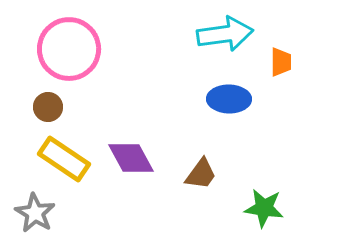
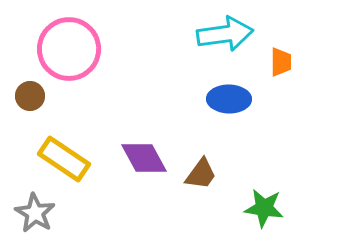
brown circle: moved 18 px left, 11 px up
purple diamond: moved 13 px right
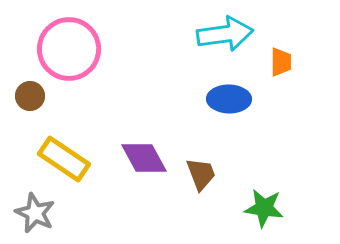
brown trapezoid: rotated 57 degrees counterclockwise
gray star: rotated 6 degrees counterclockwise
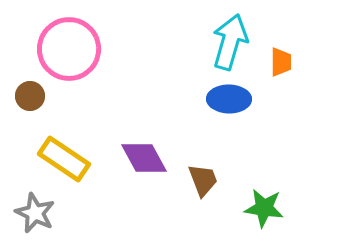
cyan arrow: moved 5 px right, 8 px down; rotated 66 degrees counterclockwise
brown trapezoid: moved 2 px right, 6 px down
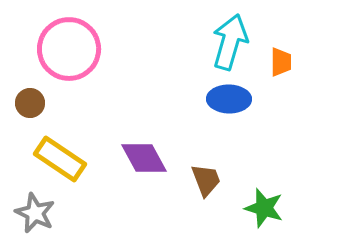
brown circle: moved 7 px down
yellow rectangle: moved 4 px left
brown trapezoid: moved 3 px right
green star: rotated 9 degrees clockwise
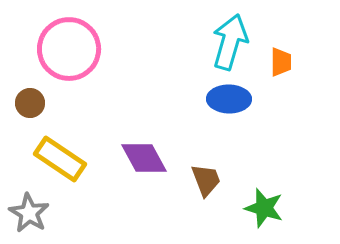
gray star: moved 6 px left; rotated 6 degrees clockwise
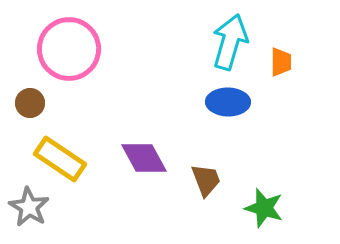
blue ellipse: moved 1 px left, 3 px down
gray star: moved 6 px up
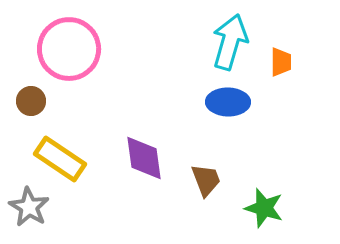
brown circle: moved 1 px right, 2 px up
purple diamond: rotated 21 degrees clockwise
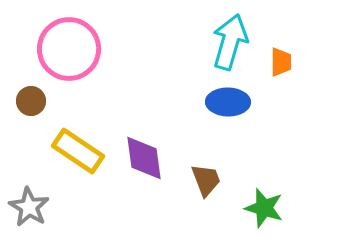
yellow rectangle: moved 18 px right, 8 px up
